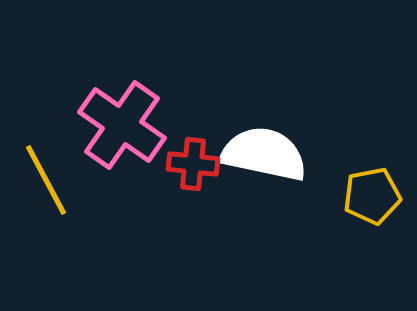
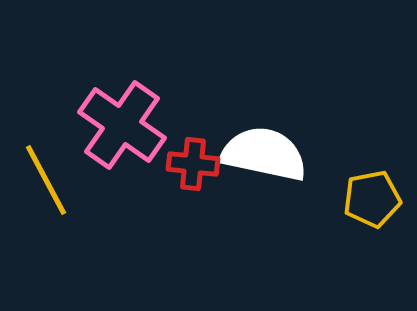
yellow pentagon: moved 3 px down
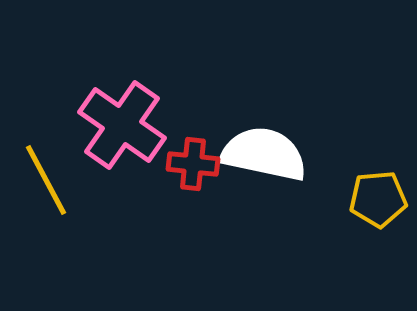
yellow pentagon: moved 6 px right; rotated 6 degrees clockwise
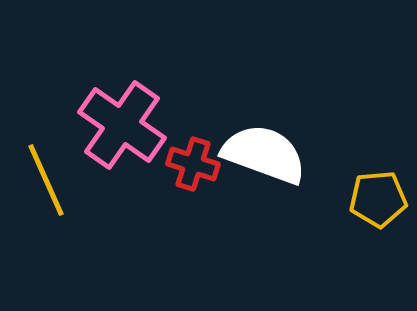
white semicircle: rotated 8 degrees clockwise
red cross: rotated 12 degrees clockwise
yellow line: rotated 4 degrees clockwise
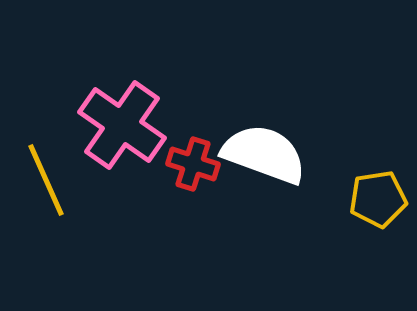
yellow pentagon: rotated 4 degrees counterclockwise
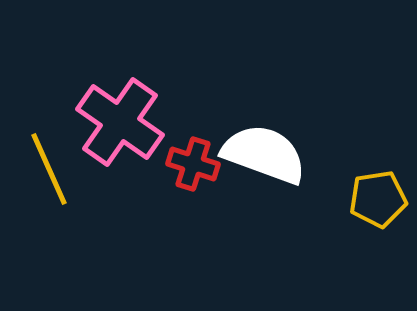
pink cross: moved 2 px left, 3 px up
yellow line: moved 3 px right, 11 px up
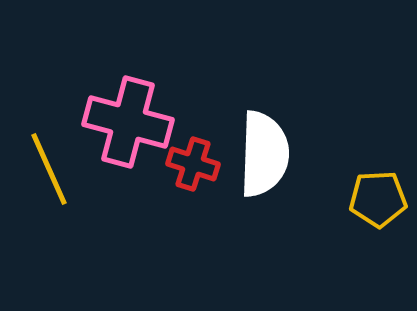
pink cross: moved 8 px right; rotated 20 degrees counterclockwise
white semicircle: rotated 72 degrees clockwise
yellow pentagon: rotated 6 degrees clockwise
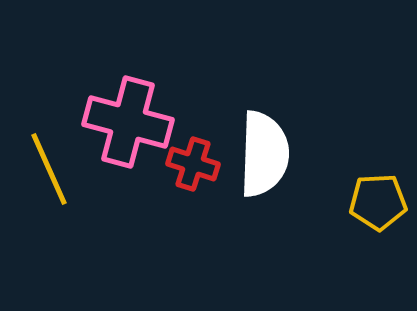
yellow pentagon: moved 3 px down
